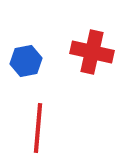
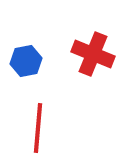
red cross: moved 1 px right, 2 px down; rotated 9 degrees clockwise
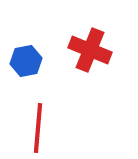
red cross: moved 3 px left, 4 px up
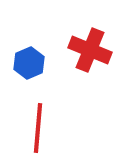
blue hexagon: moved 3 px right, 2 px down; rotated 12 degrees counterclockwise
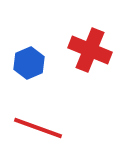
red line: rotated 75 degrees counterclockwise
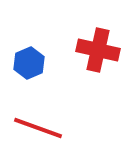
red cross: moved 8 px right; rotated 9 degrees counterclockwise
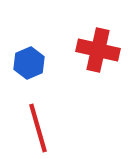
red line: rotated 54 degrees clockwise
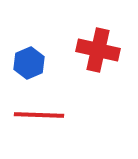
red line: moved 1 px right, 13 px up; rotated 72 degrees counterclockwise
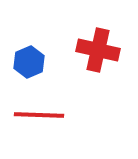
blue hexagon: moved 1 px up
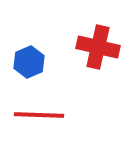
red cross: moved 3 px up
